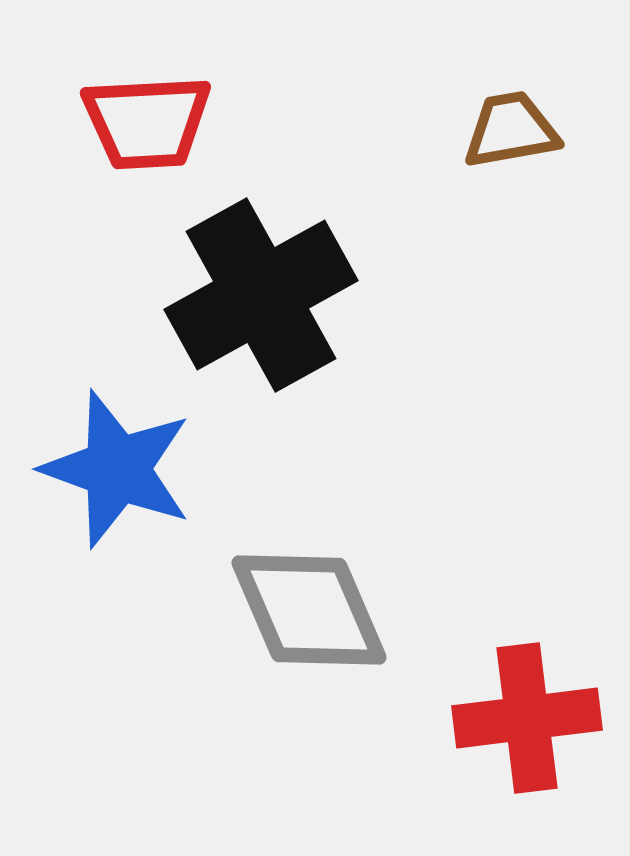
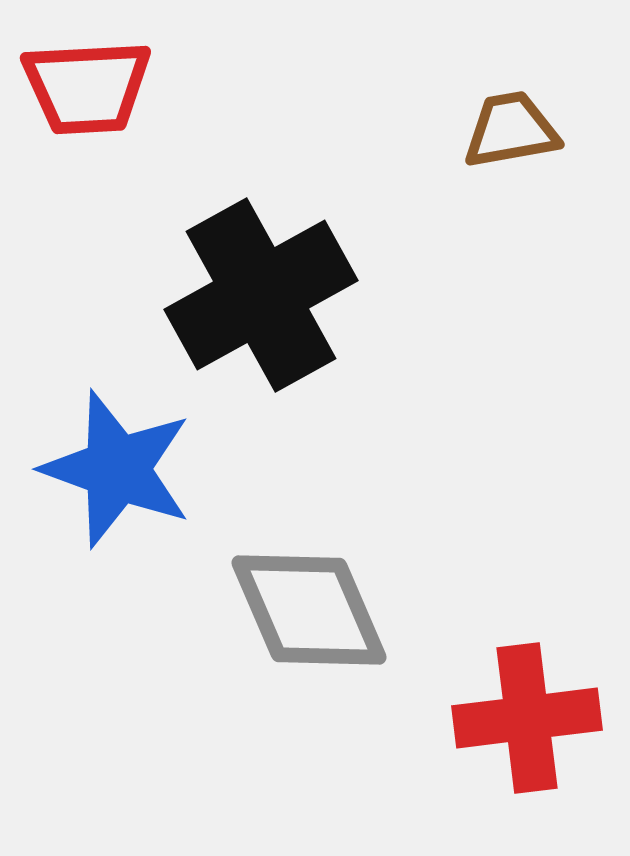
red trapezoid: moved 60 px left, 35 px up
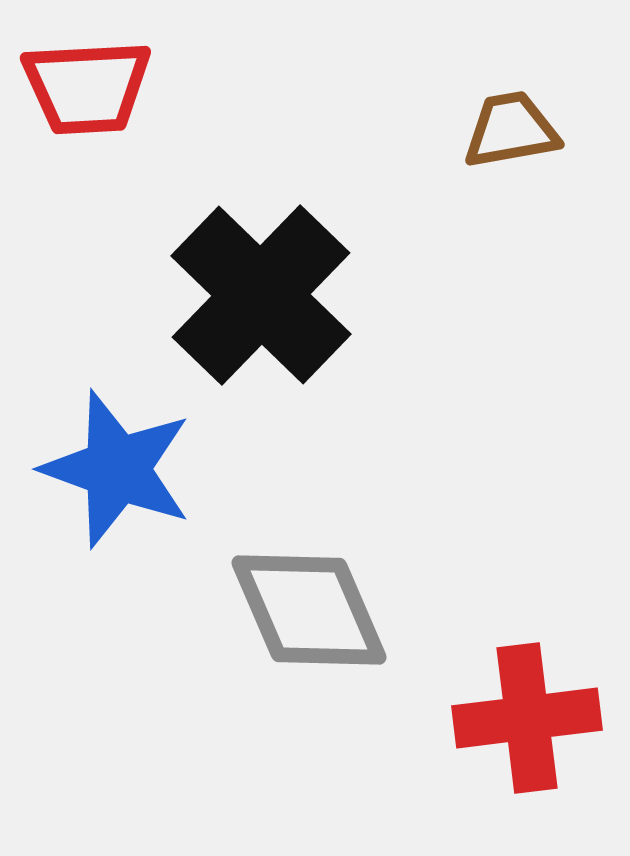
black cross: rotated 17 degrees counterclockwise
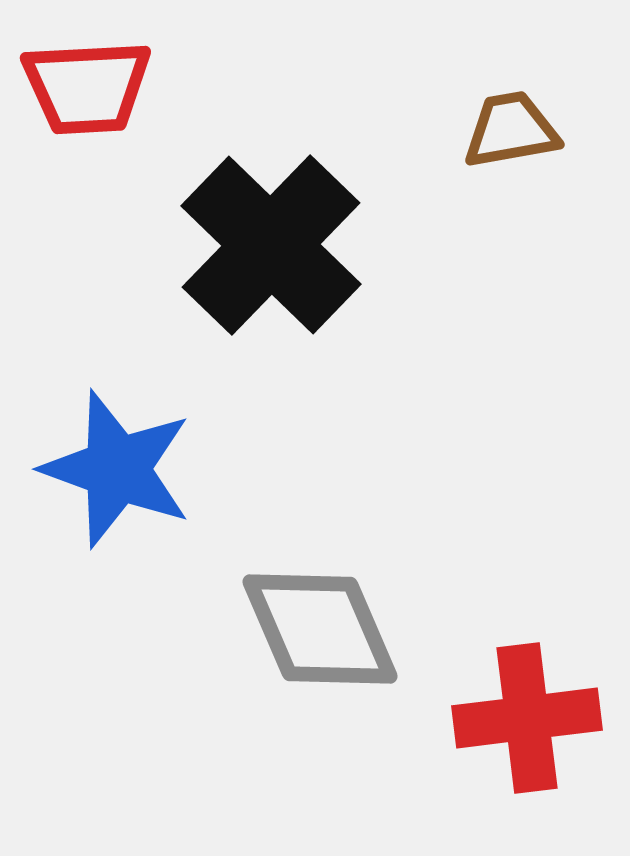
black cross: moved 10 px right, 50 px up
gray diamond: moved 11 px right, 19 px down
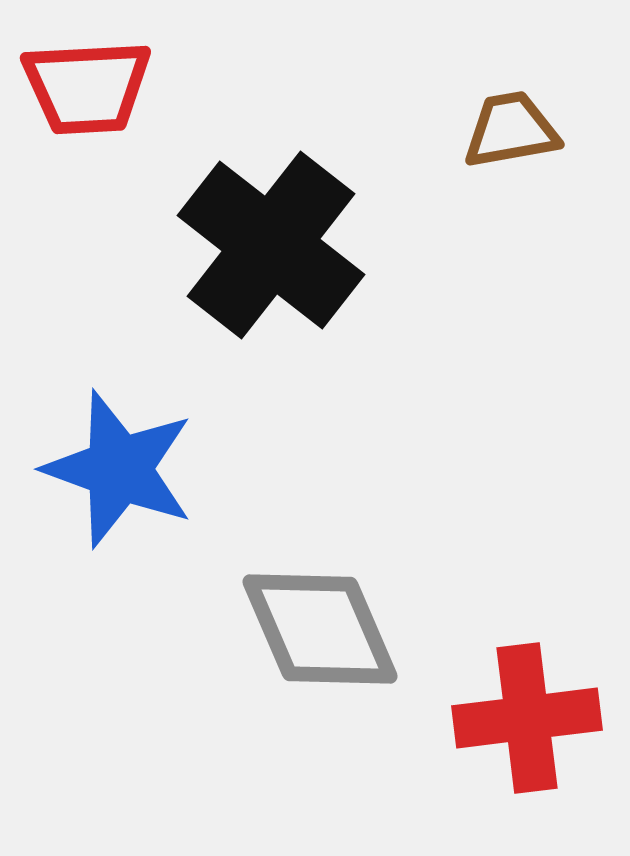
black cross: rotated 6 degrees counterclockwise
blue star: moved 2 px right
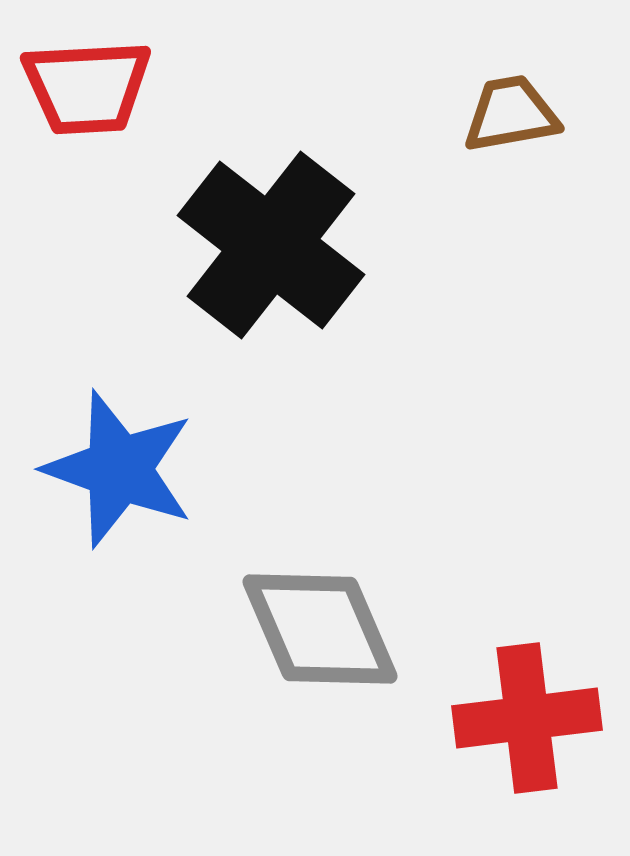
brown trapezoid: moved 16 px up
